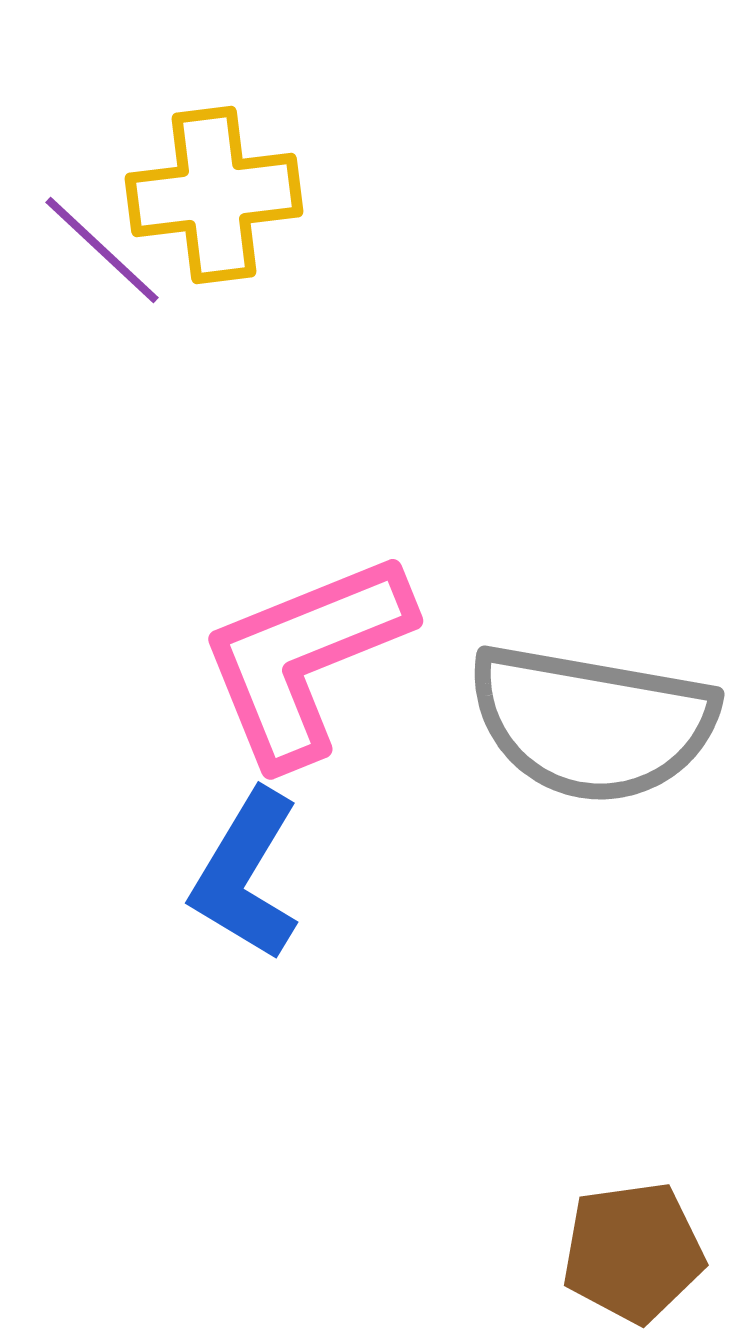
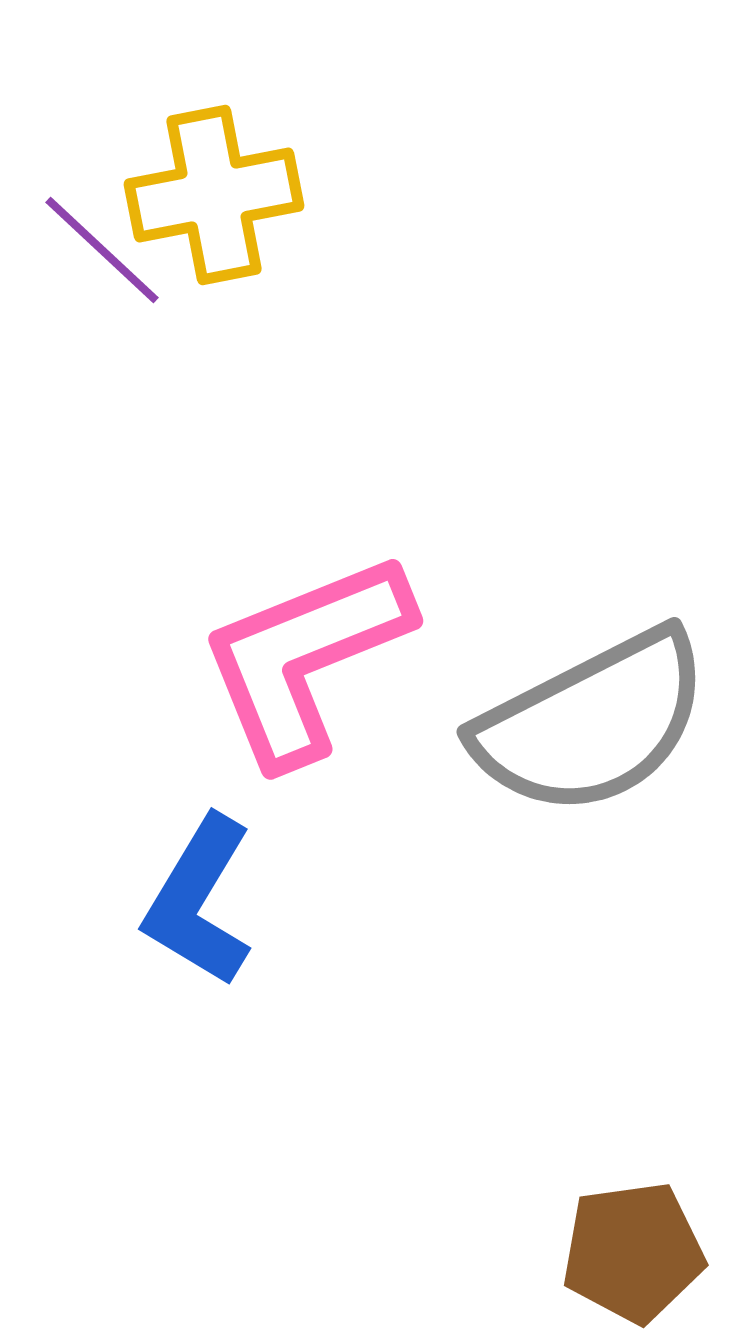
yellow cross: rotated 4 degrees counterclockwise
gray semicircle: rotated 37 degrees counterclockwise
blue L-shape: moved 47 px left, 26 px down
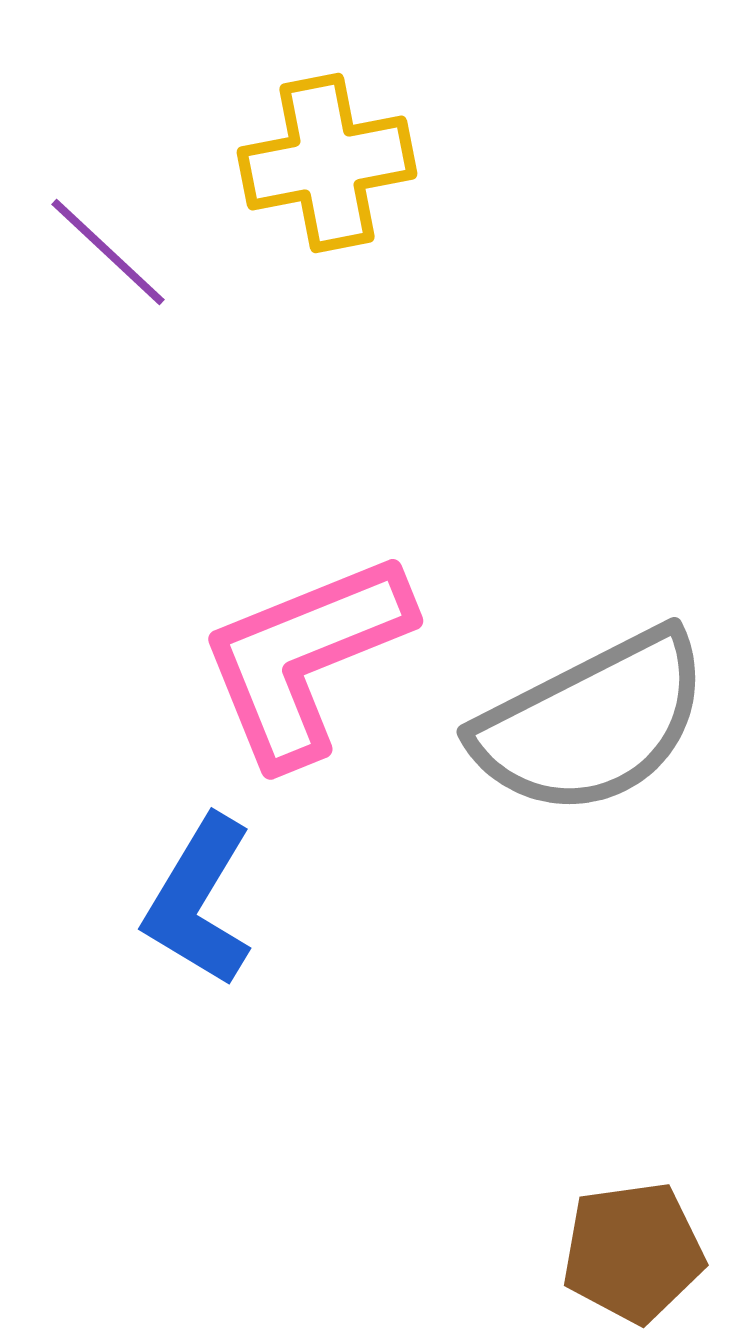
yellow cross: moved 113 px right, 32 px up
purple line: moved 6 px right, 2 px down
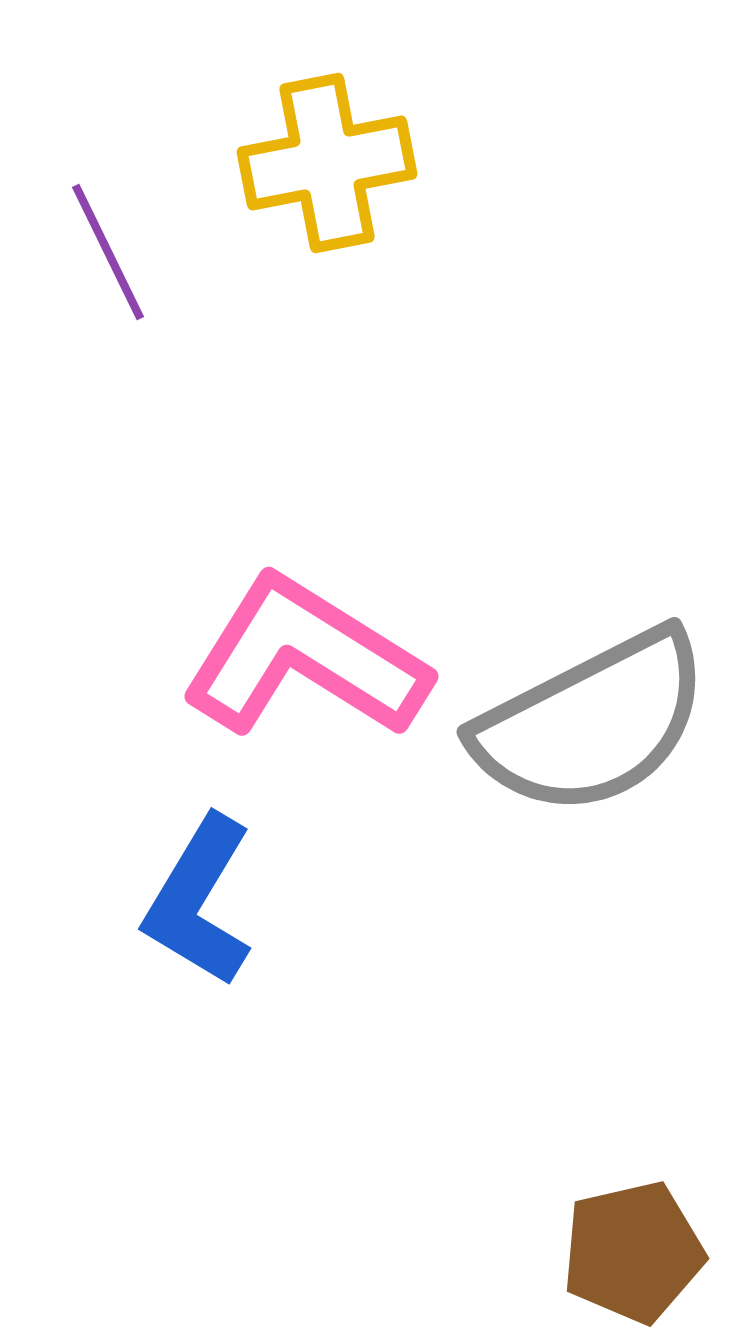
purple line: rotated 21 degrees clockwise
pink L-shape: rotated 54 degrees clockwise
brown pentagon: rotated 5 degrees counterclockwise
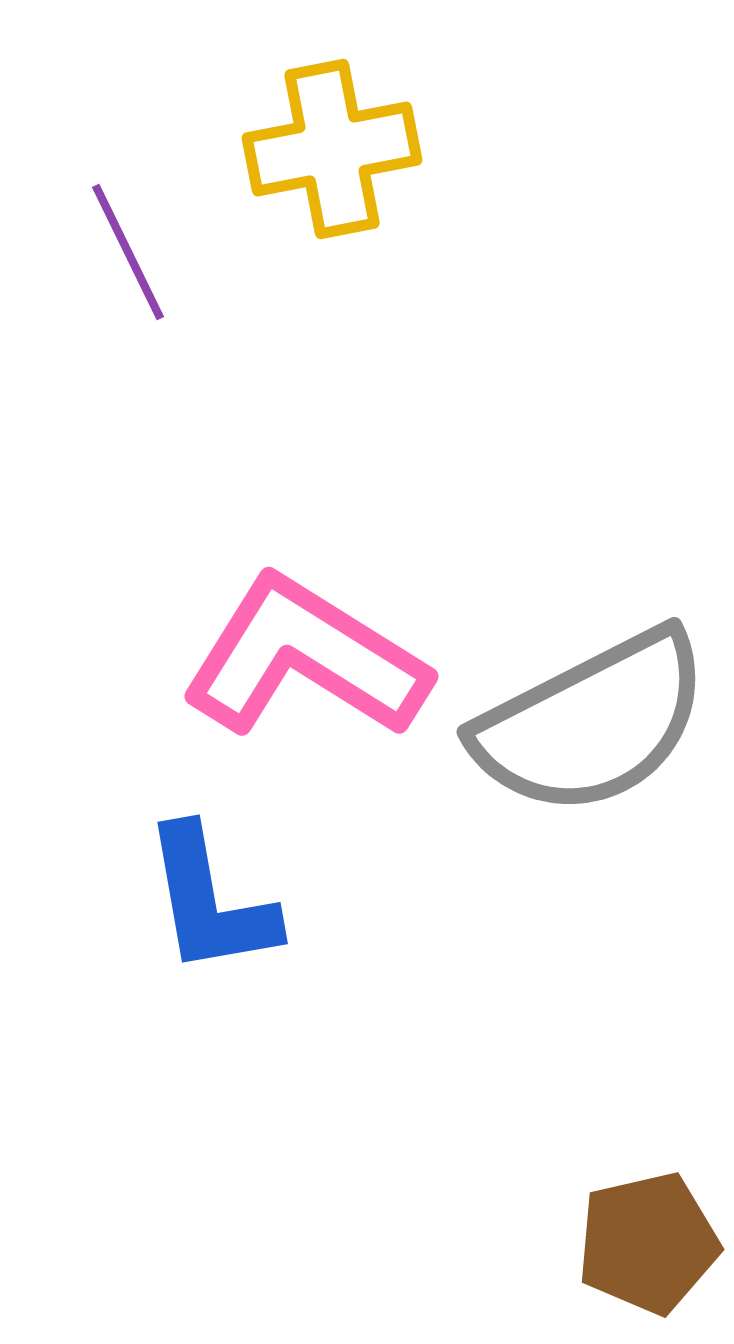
yellow cross: moved 5 px right, 14 px up
purple line: moved 20 px right
blue L-shape: moved 11 px right; rotated 41 degrees counterclockwise
brown pentagon: moved 15 px right, 9 px up
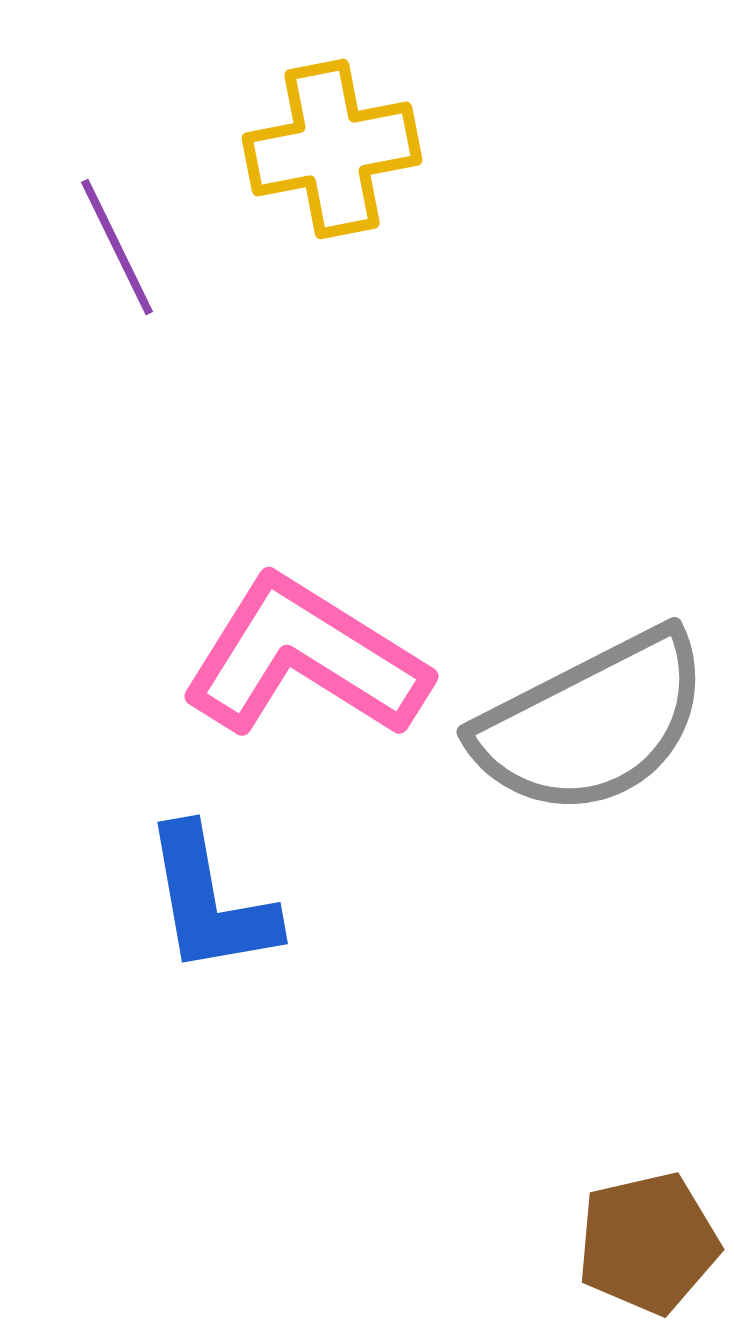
purple line: moved 11 px left, 5 px up
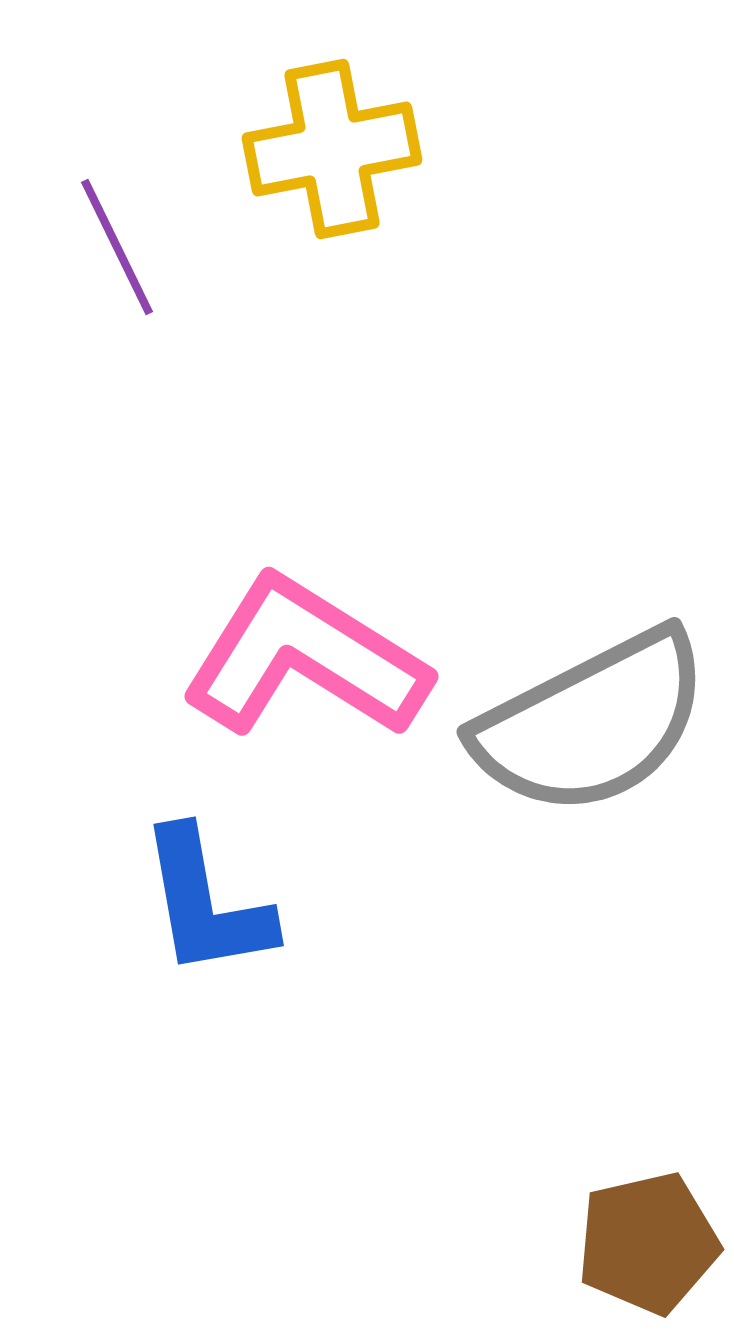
blue L-shape: moved 4 px left, 2 px down
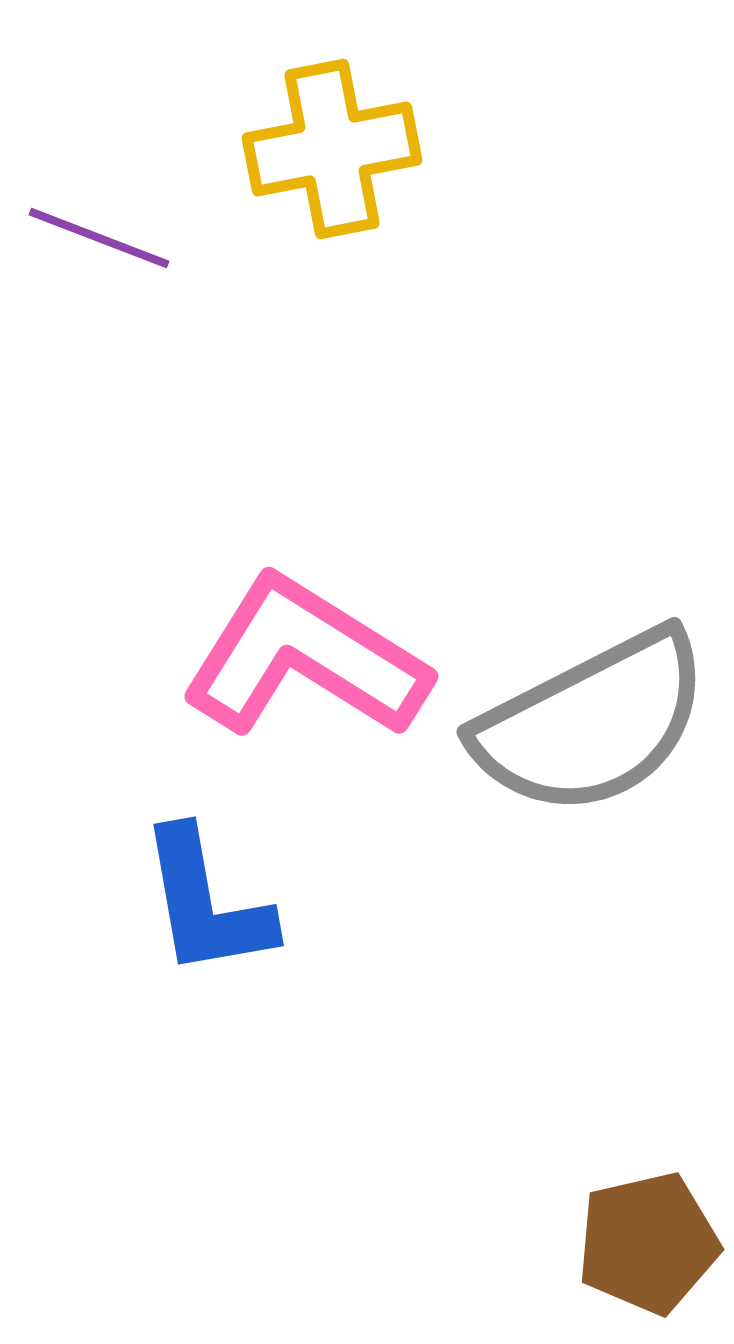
purple line: moved 18 px left, 9 px up; rotated 43 degrees counterclockwise
